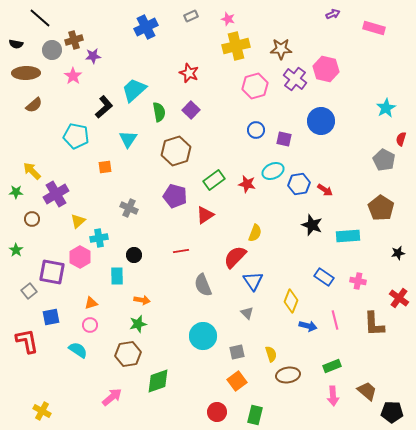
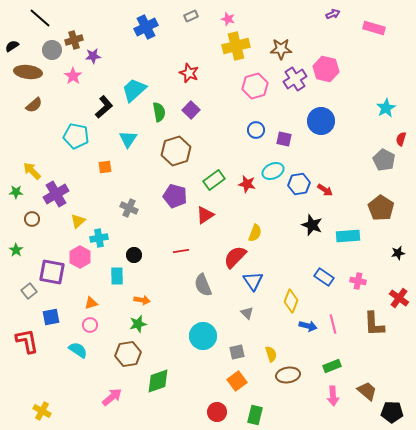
black semicircle at (16, 44): moved 4 px left, 2 px down; rotated 136 degrees clockwise
brown ellipse at (26, 73): moved 2 px right, 1 px up; rotated 8 degrees clockwise
purple cross at (295, 79): rotated 20 degrees clockwise
pink line at (335, 320): moved 2 px left, 4 px down
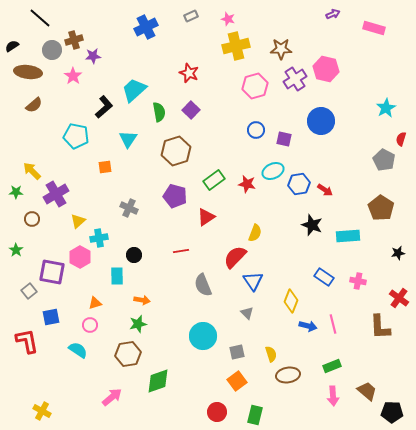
red triangle at (205, 215): moved 1 px right, 2 px down
orange triangle at (91, 303): moved 4 px right
brown L-shape at (374, 324): moved 6 px right, 3 px down
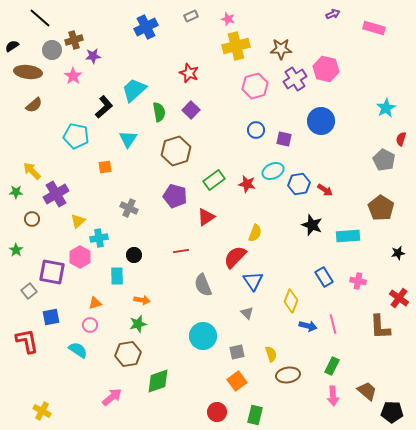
blue rectangle at (324, 277): rotated 24 degrees clockwise
green rectangle at (332, 366): rotated 42 degrees counterclockwise
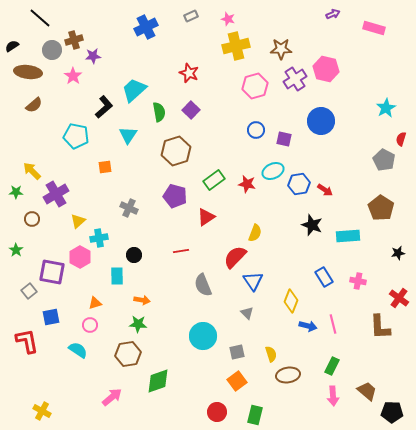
cyan triangle at (128, 139): moved 4 px up
green star at (138, 324): rotated 18 degrees clockwise
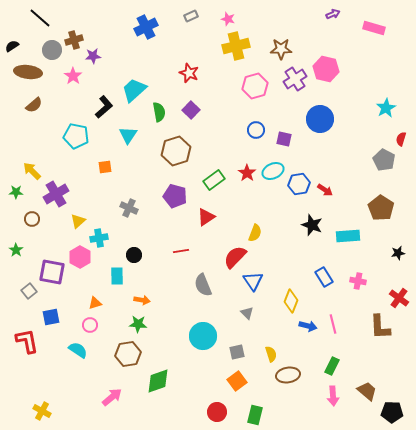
blue circle at (321, 121): moved 1 px left, 2 px up
red star at (247, 184): moved 11 px up; rotated 24 degrees clockwise
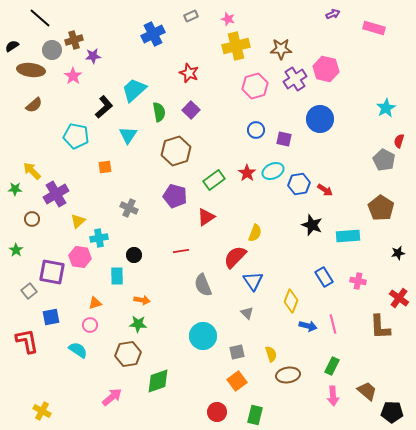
blue cross at (146, 27): moved 7 px right, 7 px down
brown ellipse at (28, 72): moved 3 px right, 2 px up
red semicircle at (401, 139): moved 2 px left, 2 px down
green star at (16, 192): moved 1 px left, 3 px up
pink hexagon at (80, 257): rotated 20 degrees counterclockwise
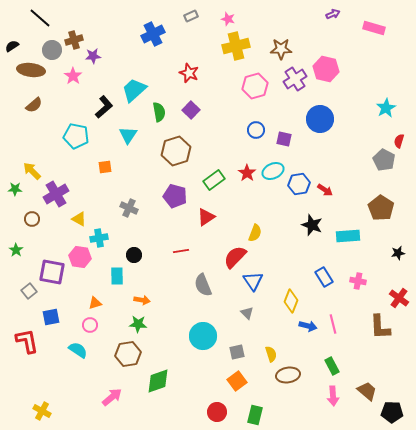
yellow triangle at (78, 221): moved 1 px right, 2 px up; rotated 49 degrees counterclockwise
green rectangle at (332, 366): rotated 54 degrees counterclockwise
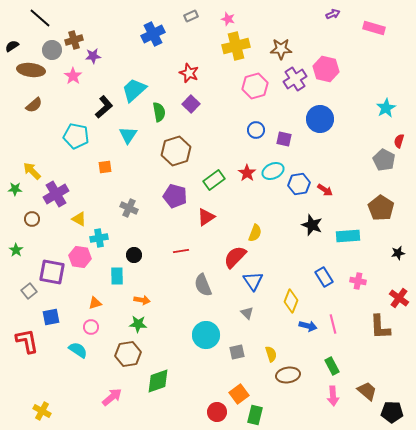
purple square at (191, 110): moved 6 px up
pink circle at (90, 325): moved 1 px right, 2 px down
cyan circle at (203, 336): moved 3 px right, 1 px up
orange square at (237, 381): moved 2 px right, 13 px down
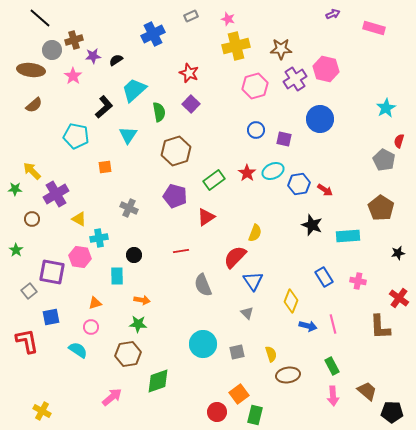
black semicircle at (12, 46): moved 104 px right, 14 px down
cyan circle at (206, 335): moved 3 px left, 9 px down
